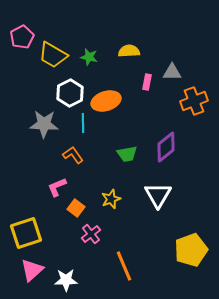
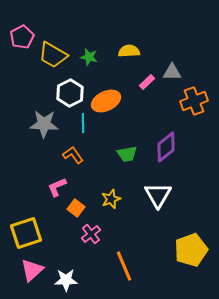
pink rectangle: rotated 35 degrees clockwise
orange ellipse: rotated 8 degrees counterclockwise
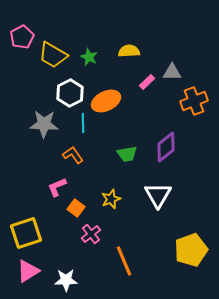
green star: rotated 12 degrees clockwise
orange line: moved 5 px up
pink triangle: moved 4 px left, 1 px down; rotated 10 degrees clockwise
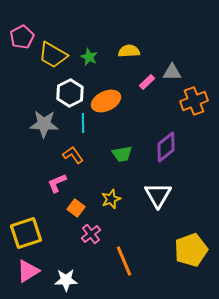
green trapezoid: moved 5 px left
pink L-shape: moved 4 px up
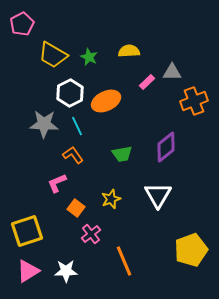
pink pentagon: moved 13 px up
cyan line: moved 6 px left, 3 px down; rotated 24 degrees counterclockwise
yellow square: moved 1 px right, 2 px up
white star: moved 9 px up
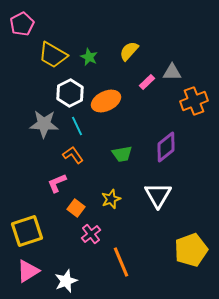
yellow semicircle: rotated 45 degrees counterclockwise
orange line: moved 3 px left, 1 px down
white star: moved 10 px down; rotated 20 degrees counterclockwise
